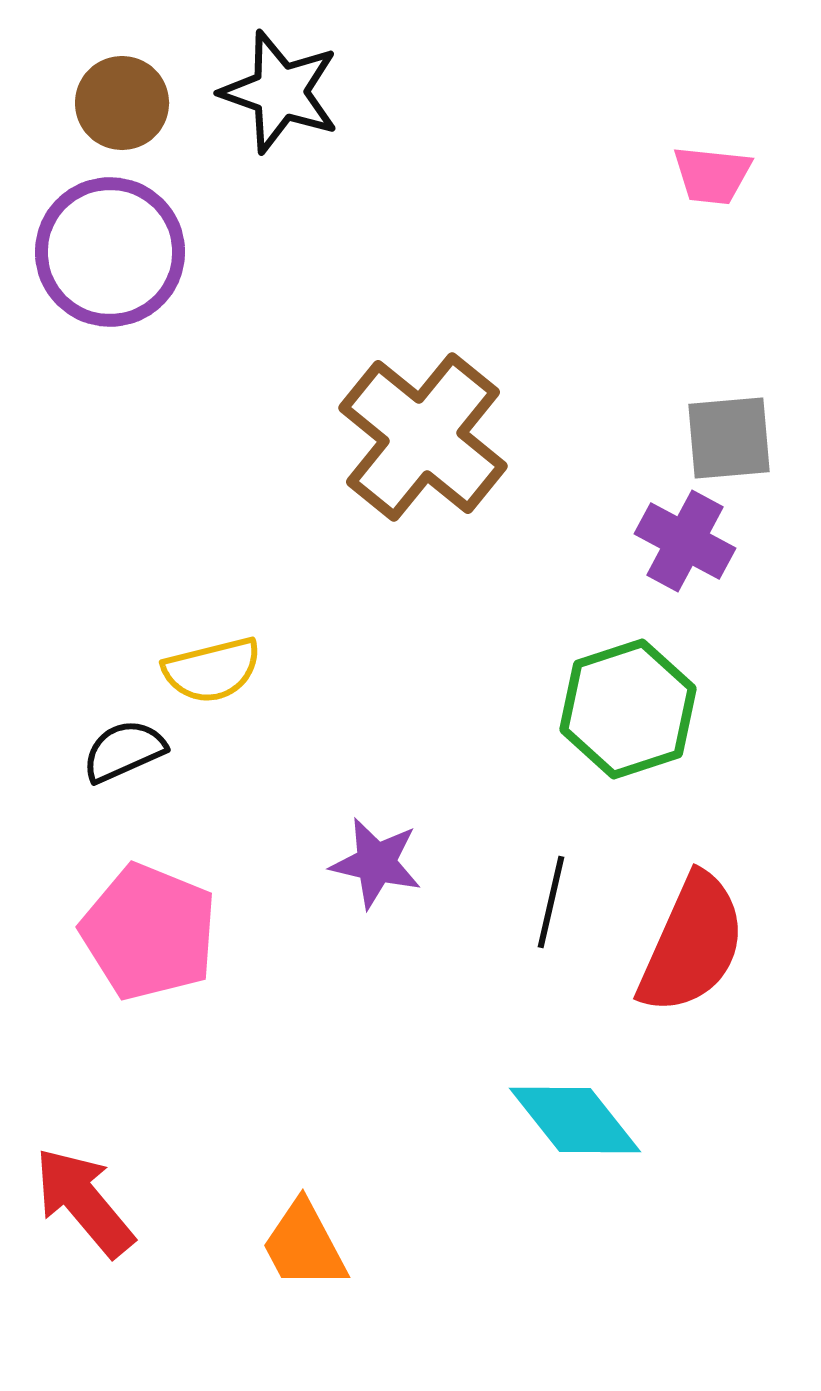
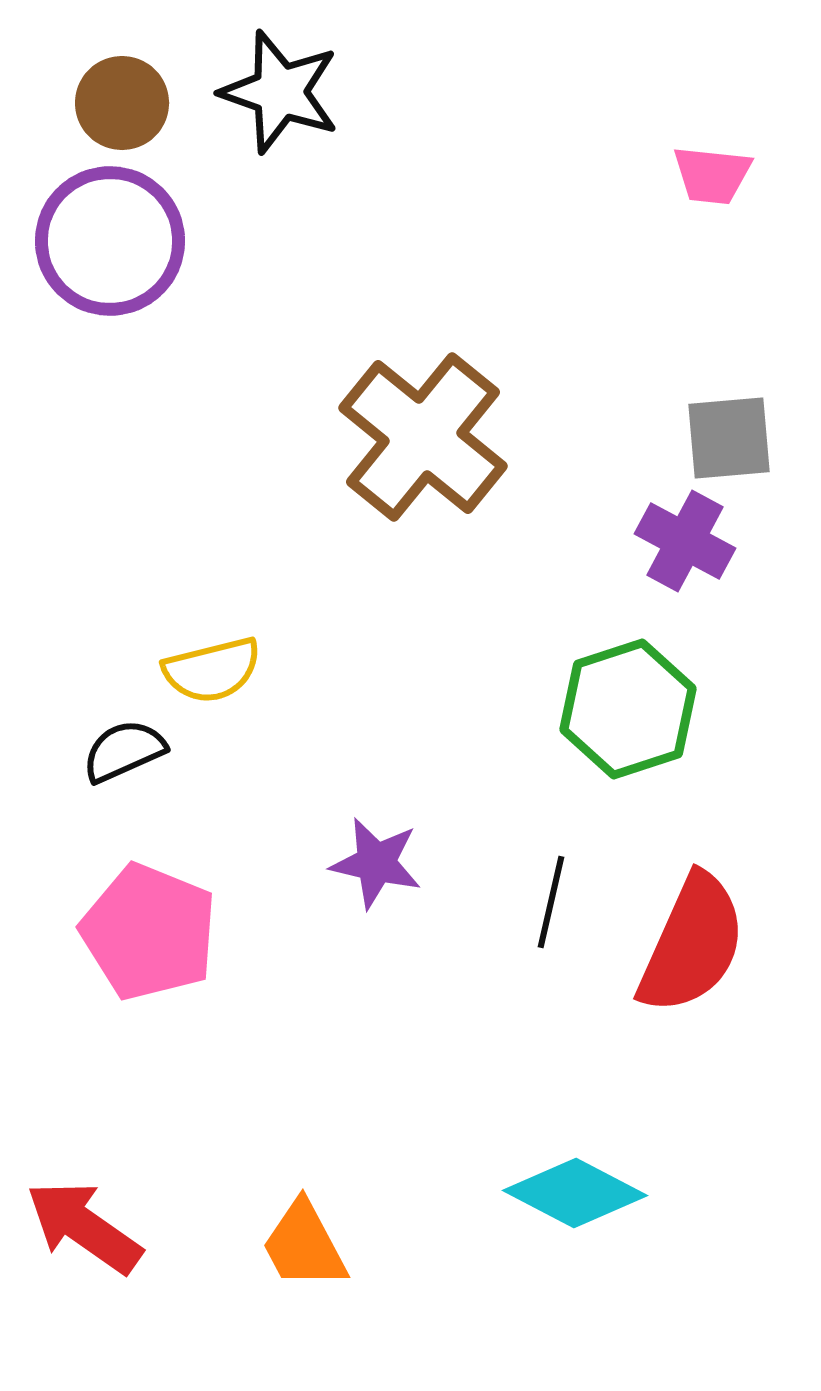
purple circle: moved 11 px up
cyan diamond: moved 73 px down; rotated 24 degrees counterclockwise
red arrow: moved 25 px down; rotated 15 degrees counterclockwise
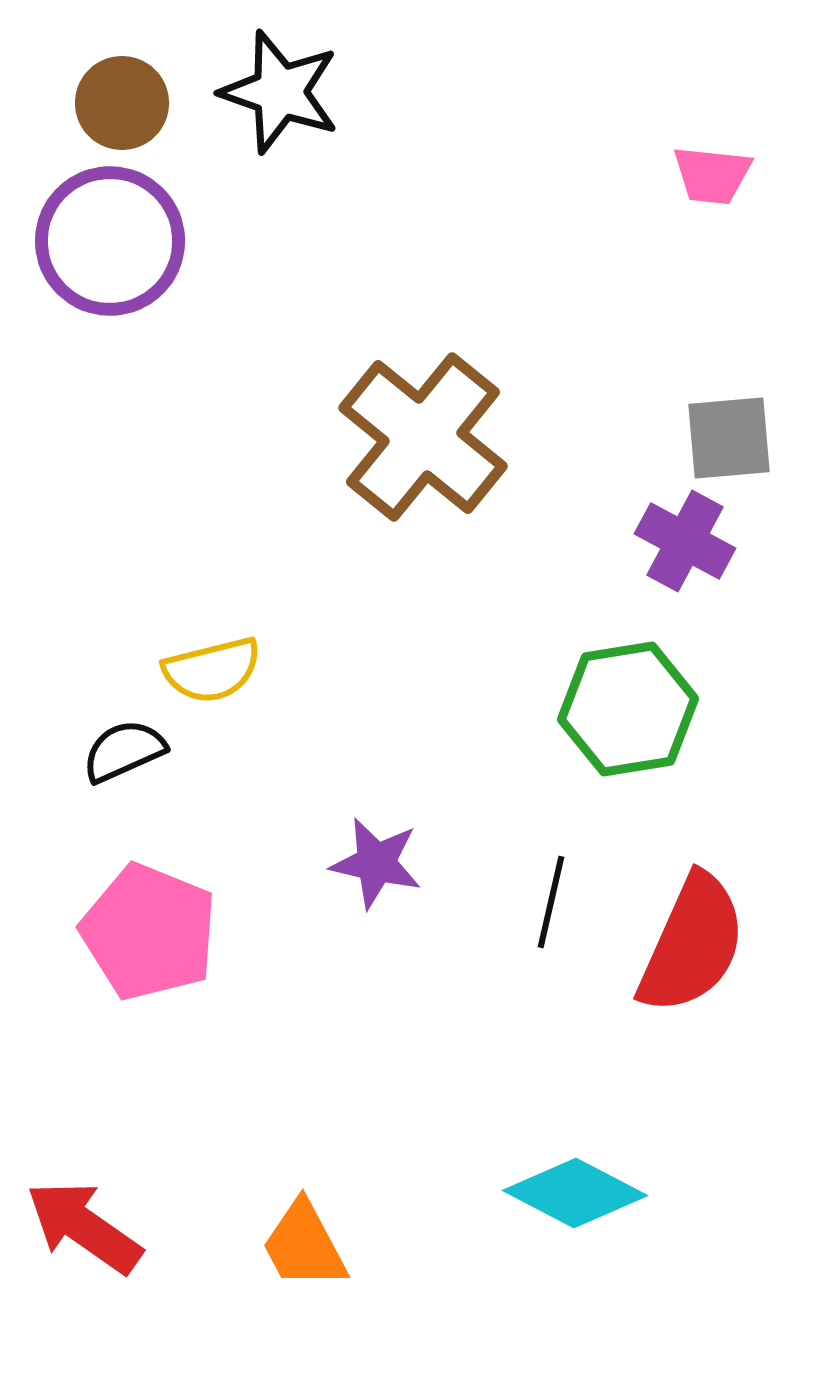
green hexagon: rotated 9 degrees clockwise
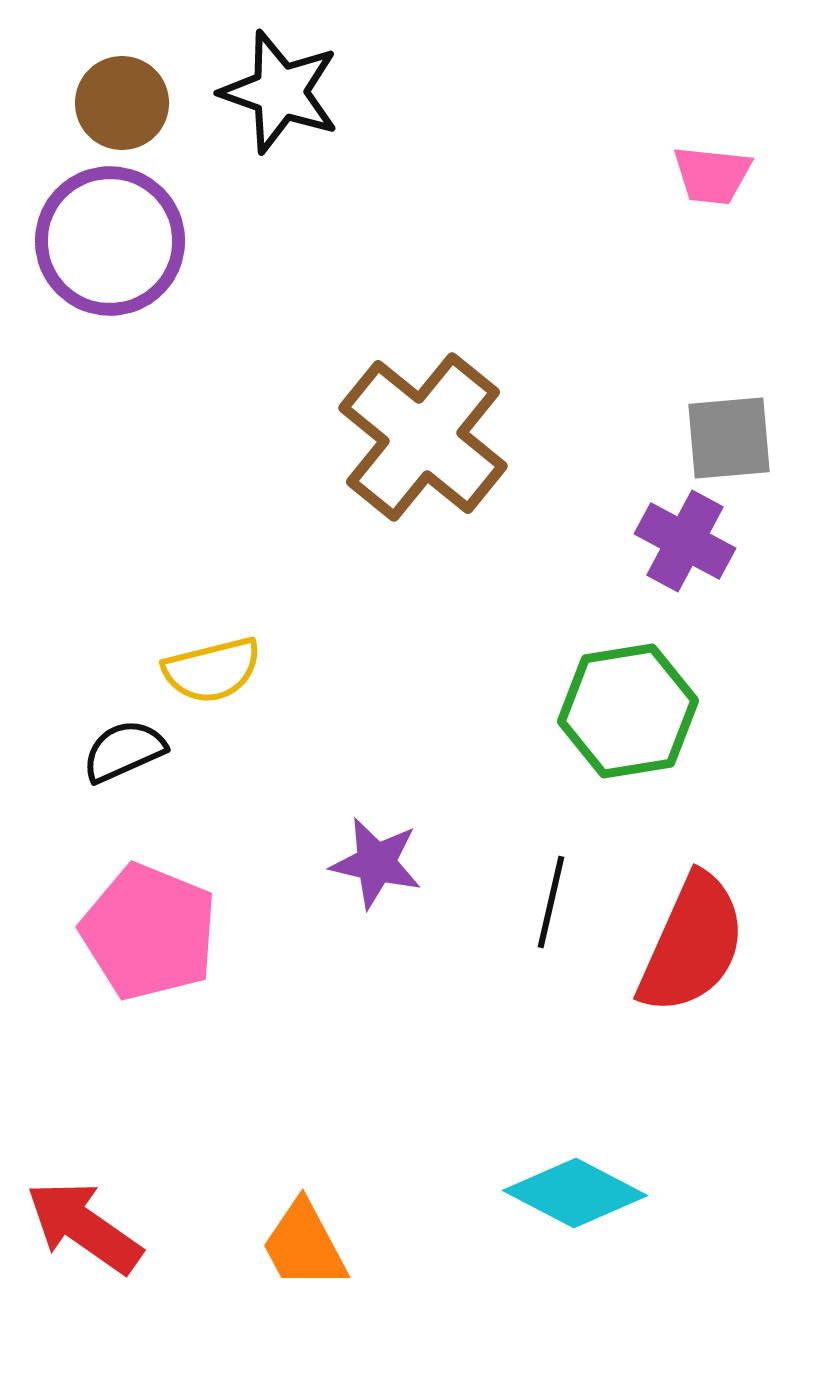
green hexagon: moved 2 px down
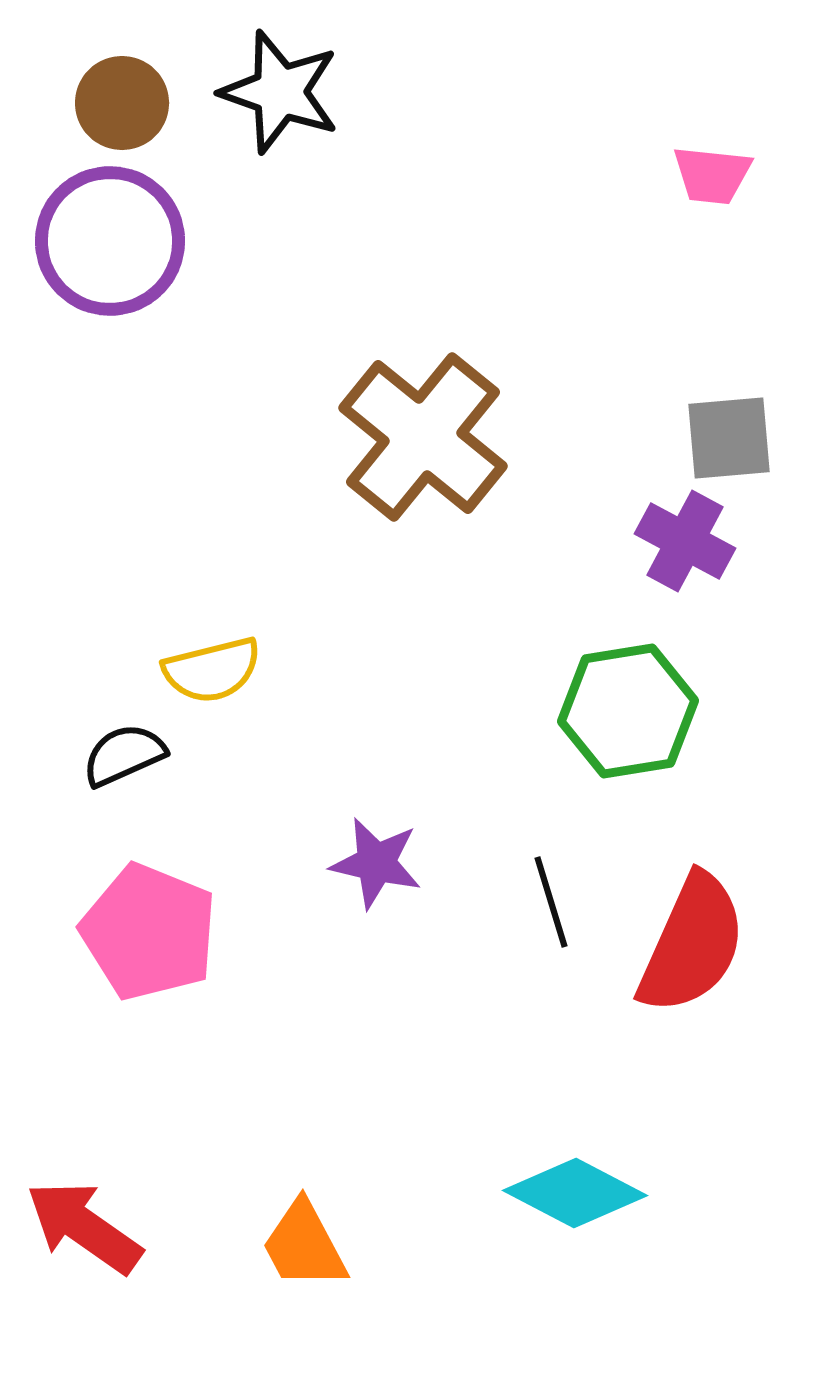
black semicircle: moved 4 px down
black line: rotated 30 degrees counterclockwise
